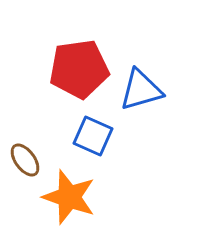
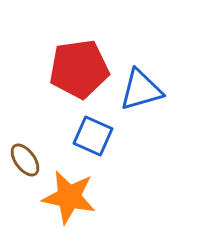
orange star: rotated 8 degrees counterclockwise
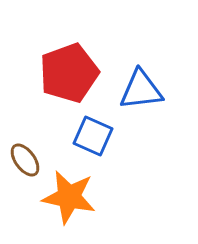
red pentagon: moved 10 px left, 4 px down; rotated 12 degrees counterclockwise
blue triangle: rotated 9 degrees clockwise
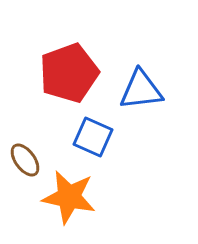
blue square: moved 1 px down
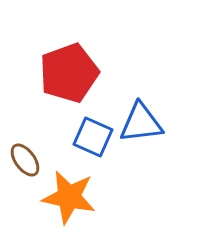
blue triangle: moved 33 px down
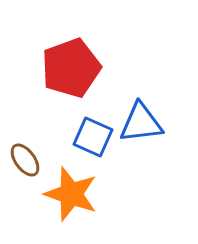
red pentagon: moved 2 px right, 5 px up
orange star: moved 2 px right, 3 px up; rotated 8 degrees clockwise
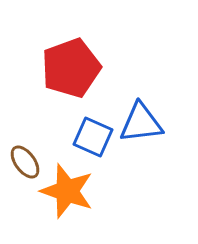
brown ellipse: moved 2 px down
orange star: moved 4 px left, 3 px up
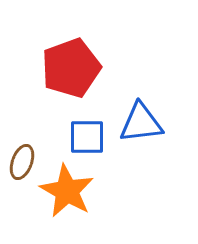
blue square: moved 6 px left; rotated 24 degrees counterclockwise
brown ellipse: moved 3 px left; rotated 56 degrees clockwise
orange star: rotated 10 degrees clockwise
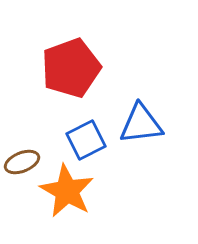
blue triangle: moved 1 px down
blue square: moved 1 px left, 3 px down; rotated 27 degrees counterclockwise
brown ellipse: rotated 48 degrees clockwise
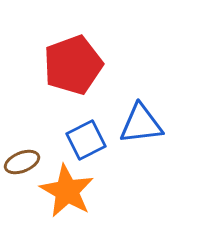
red pentagon: moved 2 px right, 3 px up
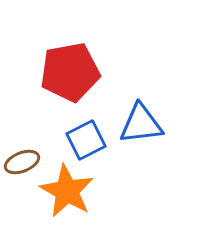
red pentagon: moved 3 px left, 7 px down; rotated 10 degrees clockwise
